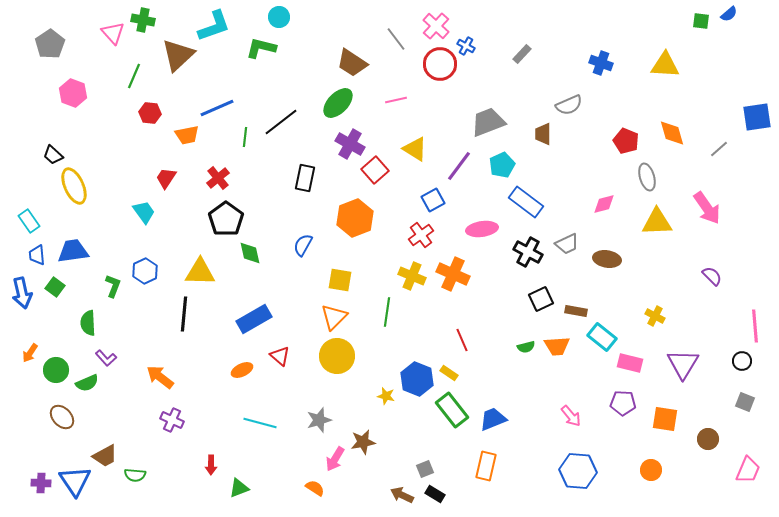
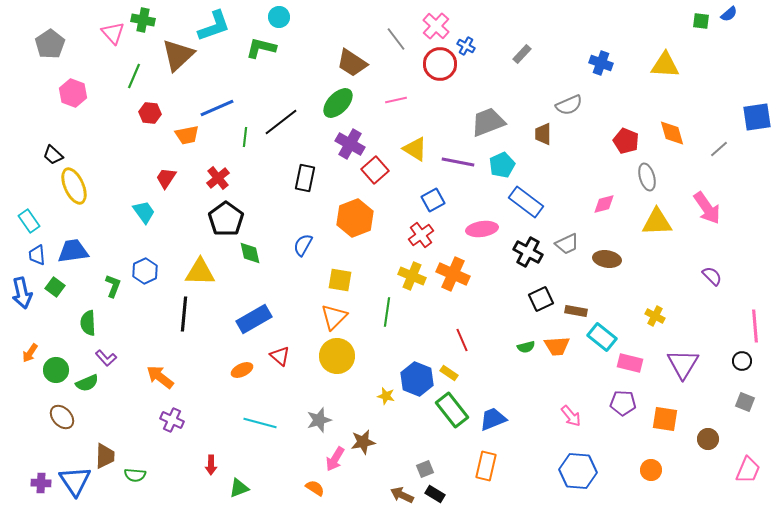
purple line at (459, 166): moved 1 px left, 4 px up; rotated 64 degrees clockwise
brown trapezoid at (105, 456): rotated 60 degrees counterclockwise
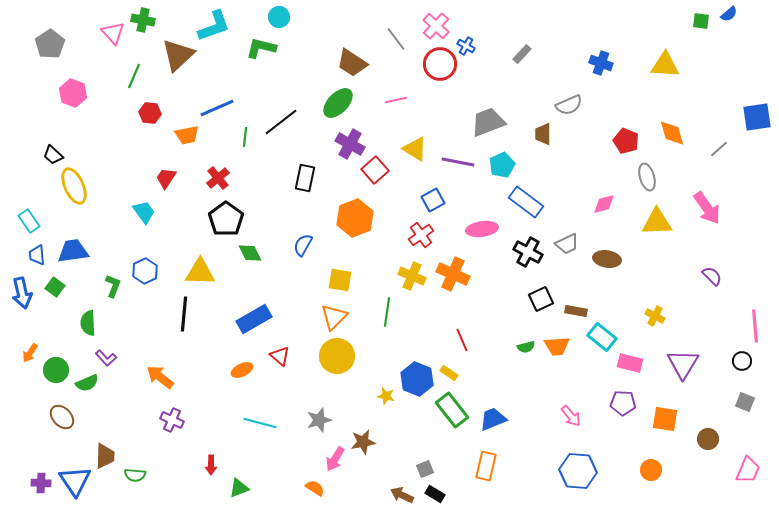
green diamond at (250, 253): rotated 15 degrees counterclockwise
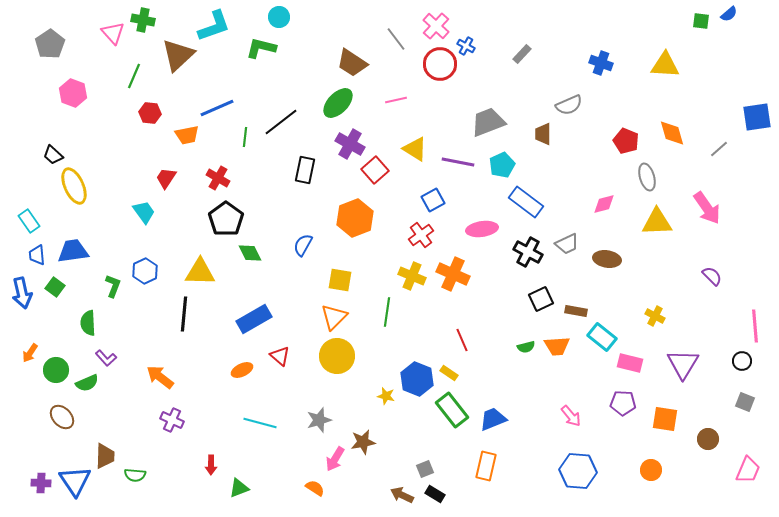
red cross at (218, 178): rotated 20 degrees counterclockwise
black rectangle at (305, 178): moved 8 px up
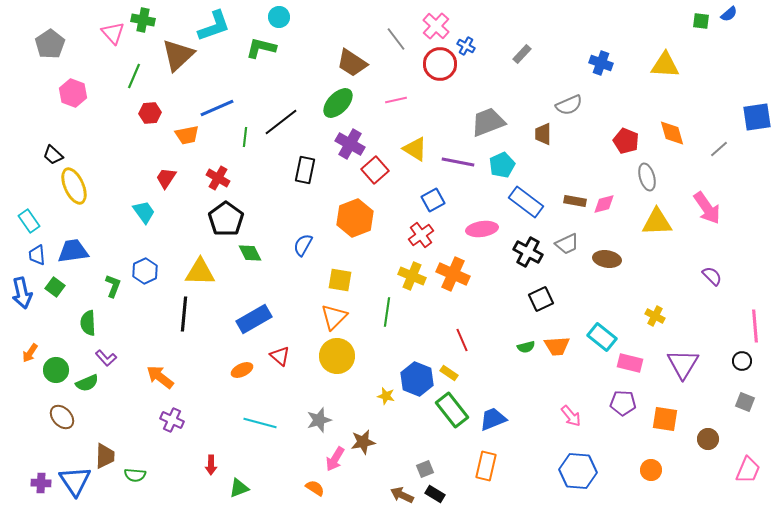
red hexagon at (150, 113): rotated 10 degrees counterclockwise
brown rectangle at (576, 311): moved 1 px left, 110 px up
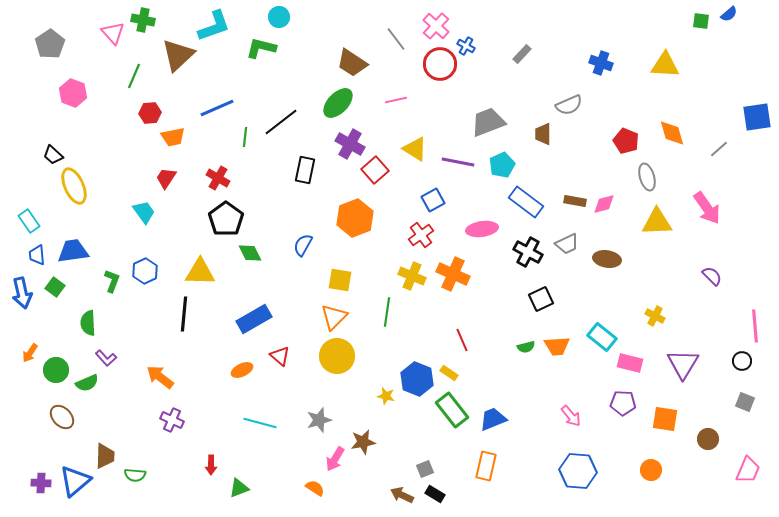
orange trapezoid at (187, 135): moved 14 px left, 2 px down
green L-shape at (113, 286): moved 1 px left, 5 px up
blue triangle at (75, 481): rotated 24 degrees clockwise
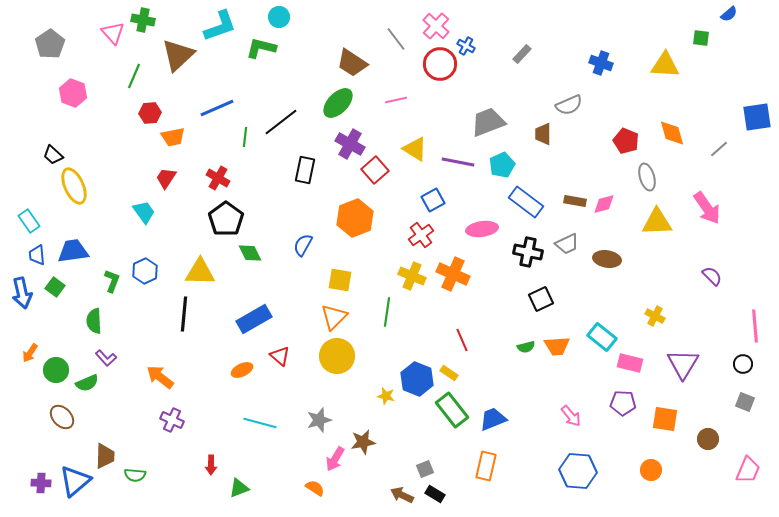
green square at (701, 21): moved 17 px down
cyan L-shape at (214, 26): moved 6 px right
black cross at (528, 252): rotated 16 degrees counterclockwise
green semicircle at (88, 323): moved 6 px right, 2 px up
black circle at (742, 361): moved 1 px right, 3 px down
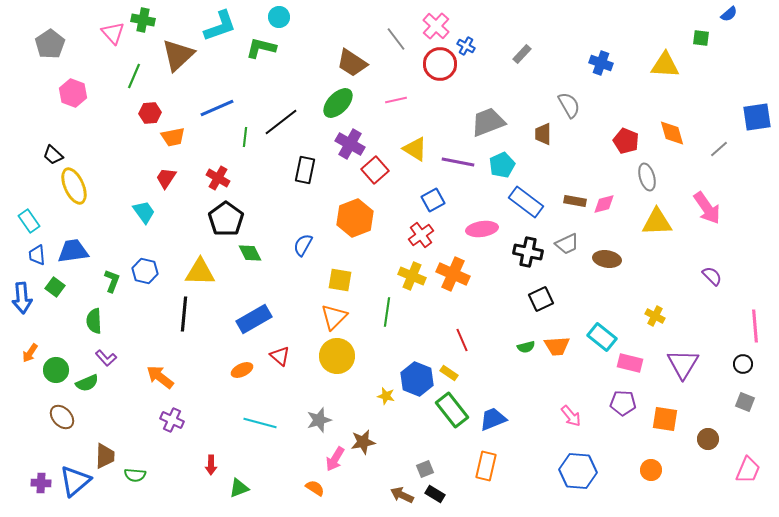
gray semicircle at (569, 105): rotated 96 degrees counterclockwise
blue hexagon at (145, 271): rotated 20 degrees counterclockwise
blue arrow at (22, 293): moved 5 px down; rotated 8 degrees clockwise
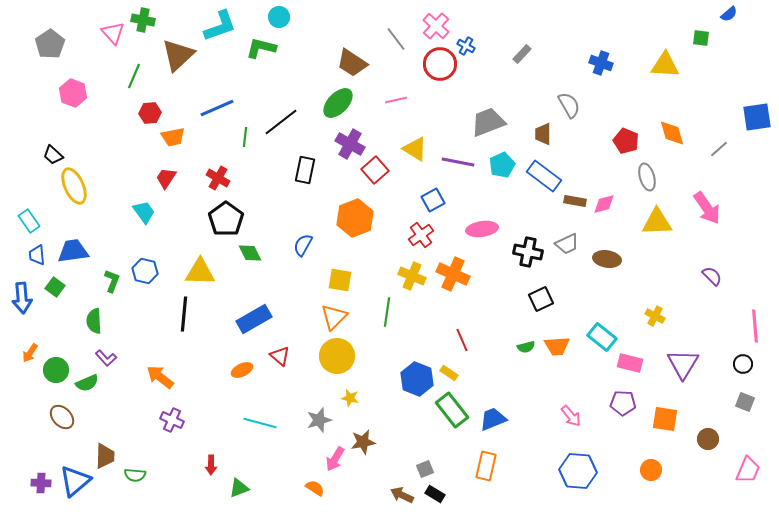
blue rectangle at (526, 202): moved 18 px right, 26 px up
yellow star at (386, 396): moved 36 px left, 2 px down
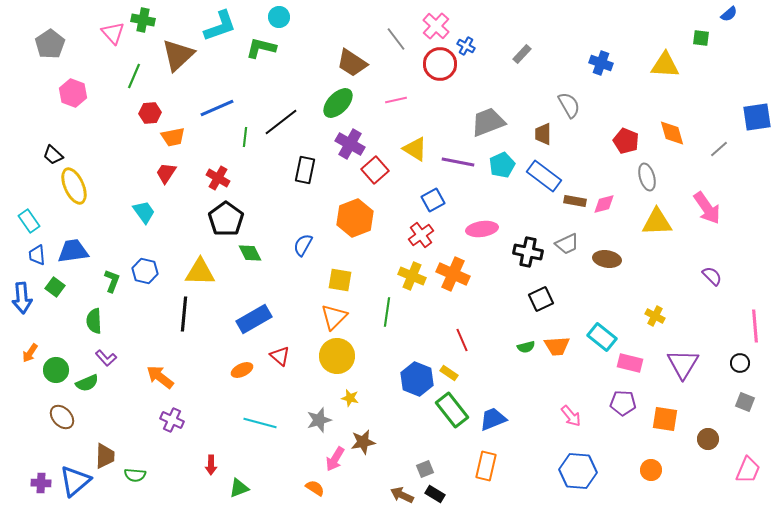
red trapezoid at (166, 178): moved 5 px up
black circle at (743, 364): moved 3 px left, 1 px up
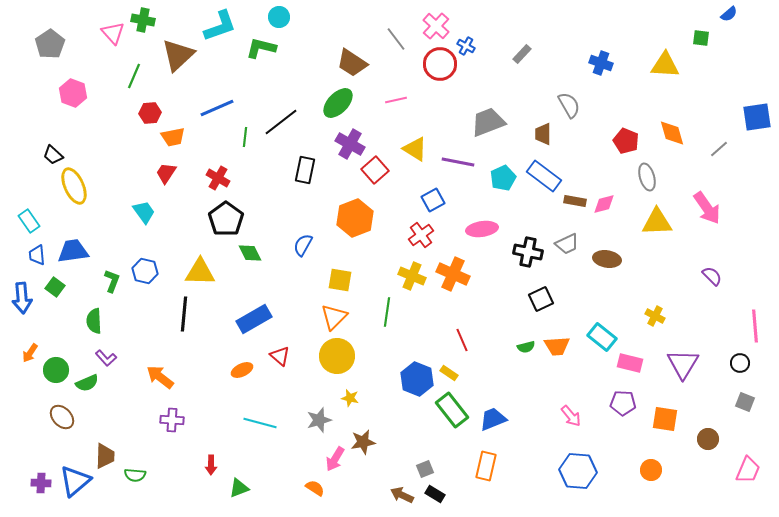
cyan pentagon at (502, 165): moved 1 px right, 13 px down
purple cross at (172, 420): rotated 20 degrees counterclockwise
